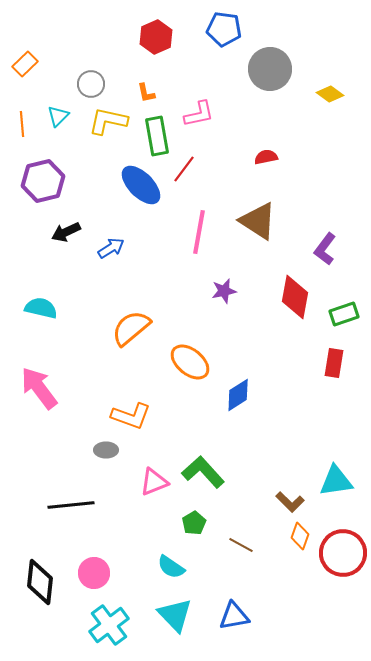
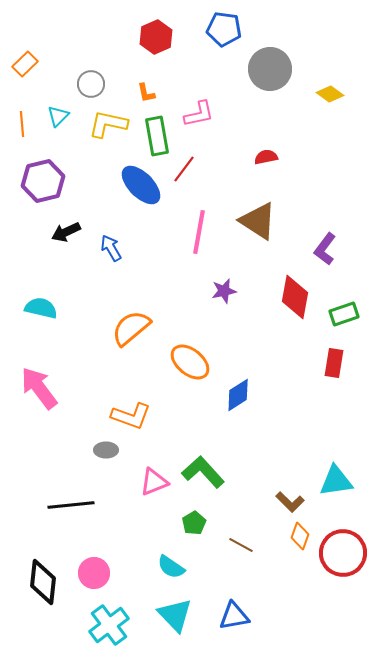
yellow L-shape at (108, 121): moved 3 px down
blue arrow at (111, 248): rotated 88 degrees counterclockwise
black diamond at (40, 582): moved 3 px right
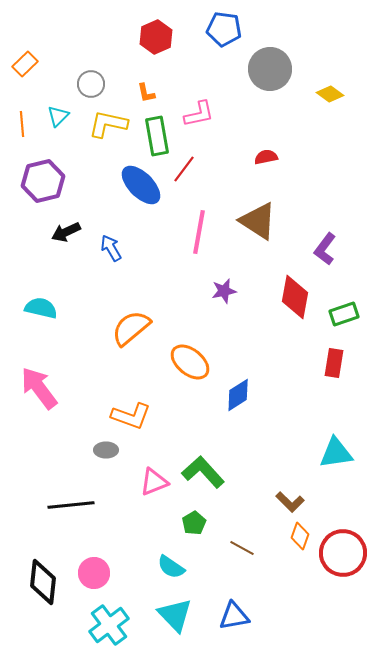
cyan triangle at (336, 481): moved 28 px up
brown line at (241, 545): moved 1 px right, 3 px down
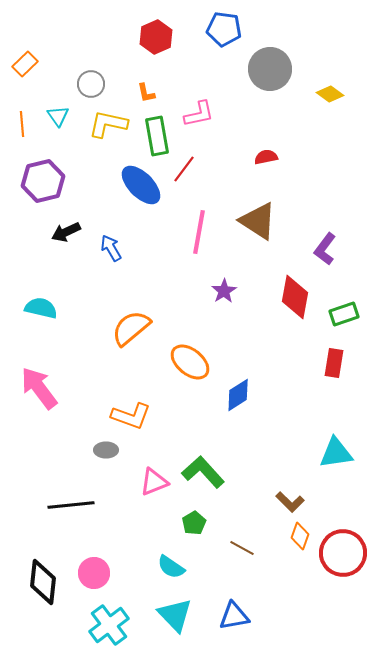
cyan triangle at (58, 116): rotated 20 degrees counterclockwise
purple star at (224, 291): rotated 20 degrees counterclockwise
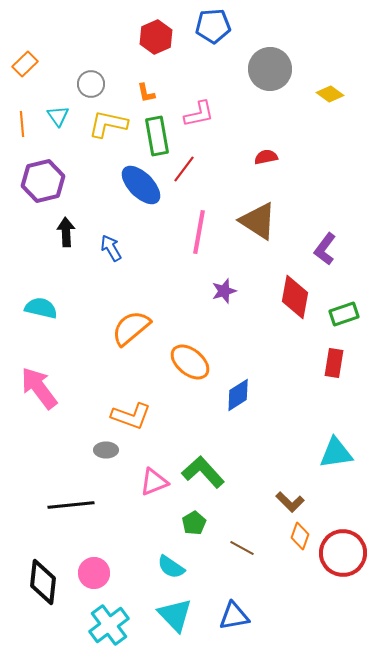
blue pentagon at (224, 29): moved 11 px left, 3 px up; rotated 12 degrees counterclockwise
black arrow at (66, 232): rotated 112 degrees clockwise
purple star at (224, 291): rotated 15 degrees clockwise
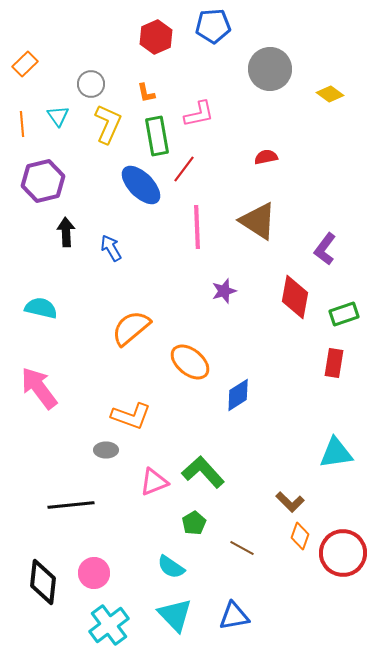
yellow L-shape at (108, 124): rotated 102 degrees clockwise
pink line at (199, 232): moved 2 px left, 5 px up; rotated 12 degrees counterclockwise
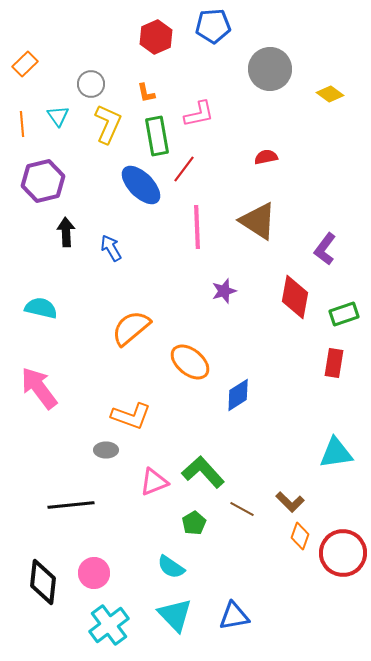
brown line at (242, 548): moved 39 px up
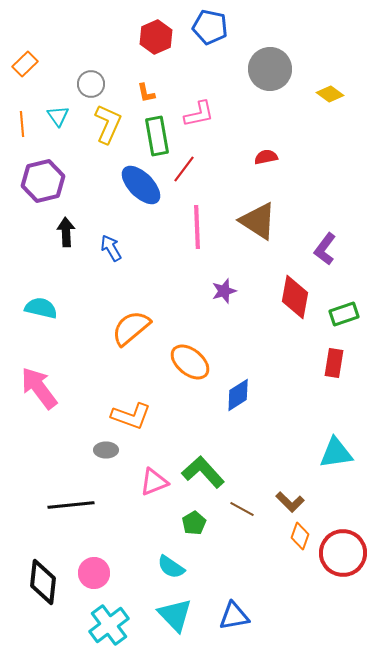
blue pentagon at (213, 26): moved 3 px left, 1 px down; rotated 16 degrees clockwise
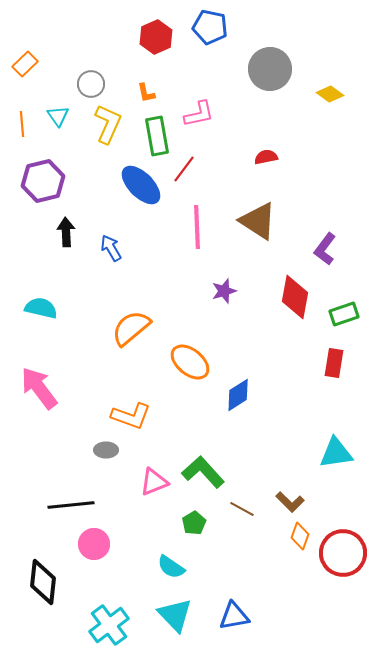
pink circle at (94, 573): moved 29 px up
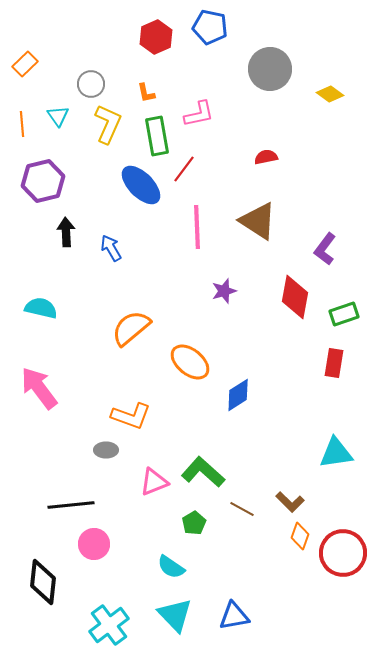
green L-shape at (203, 472): rotated 6 degrees counterclockwise
